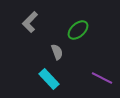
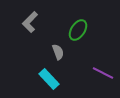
green ellipse: rotated 15 degrees counterclockwise
gray semicircle: moved 1 px right
purple line: moved 1 px right, 5 px up
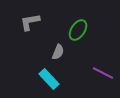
gray L-shape: rotated 35 degrees clockwise
gray semicircle: rotated 42 degrees clockwise
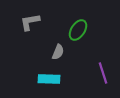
purple line: rotated 45 degrees clockwise
cyan rectangle: rotated 45 degrees counterclockwise
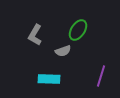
gray L-shape: moved 5 px right, 13 px down; rotated 50 degrees counterclockwise
gray semicircle: moved 5 px right, 1 px up; rotated 49 degrees clockwise
purple line: moved 2 px left, 3 px down; rotated 35 degrees clockwise
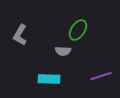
gray L-shape: moved 15 px left
gray semicircle: rotated 21 degrees clockwise
purple line: rotated 55 degrees clockwise
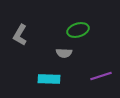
green ellipse: rotated 40 degrees clockwise
gray semicircle: moved 1 px right, 2 px down
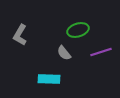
gray semicircle: rotated 49 degrees clockwise
purple line: moved 24 px up
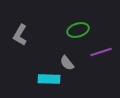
gray semicircle: moved 3 px right, 10 px down
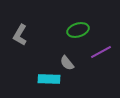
purple line: rotated 10 degrees counterclockwise
